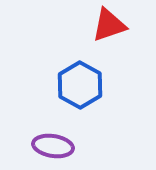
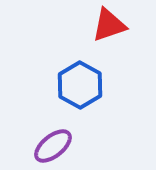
purple ellipse: rotated 48 degrees counterclockwise
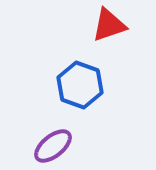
blue hexagon: rotated 9 degrees counterclockwise
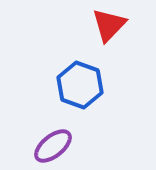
red triangle: rotated 27 degrees counterclockwise
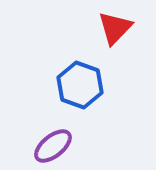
red triangle: moved 6 px right, 3 px down
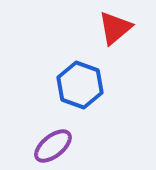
red triangle: rotated 6 degrees clockwise
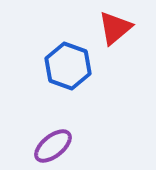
blue hexagon: moved 12 px left, 19 px up
